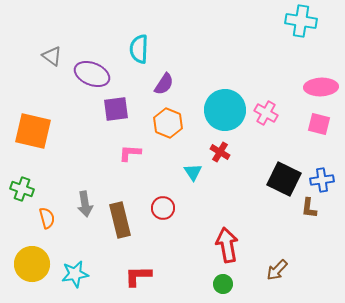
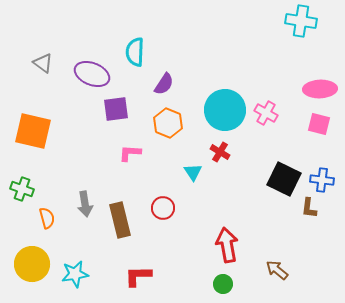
cyan semicircle: moved 4 px left, 3 px down
gray triangle: moved 9 px left, 7 px down
pink ellipse: moved 1 px left, 2 px down
blue cross: rotated 15 degrees clockwise
brown arrow: rotated 85 degrees clockwise
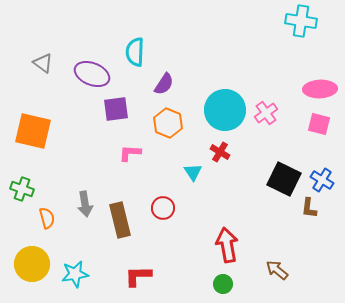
pink cross: rotated 25 degrees clockwise
blue cross: rotated 25 degrees clockwise
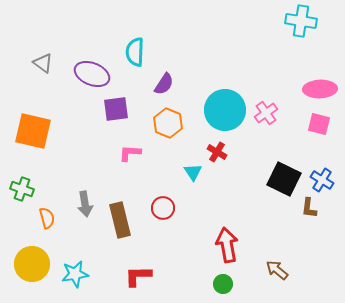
red cross: moved 3 px left
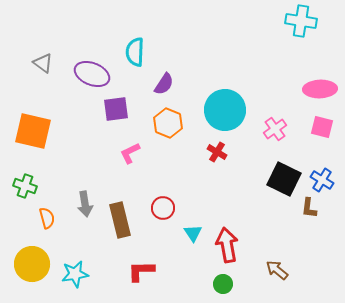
pink cross: moved 9 px right, 16 px down
pink square: moved 3 px right, 3 px down
pink L-shape: rotated 30 degrees counterclockwise
cyan triangle: moved 61 px down
green cross: moved 3 px right, 3 px up
red L-shape: moved 3 px right, 5 px up
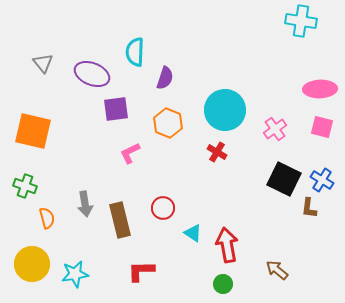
gray triangle: rotated 15 degrees clockwise
purple semicircle: moved 1 px right, 6 px up; rotated 15 degrees counterclockwise
cyan triangle: rotated 24 degrees counterclockwise
